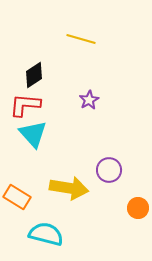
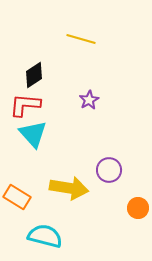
cyan semicircle: moved 1 px left, 2 px down
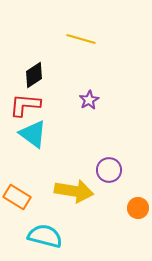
cyan triangle: rotated 12 degrees counterclockwise
yellow arrow: moved 5 px right, 3 px down
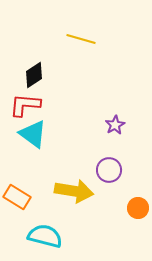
purple star: moved 26 px right, 25 px down
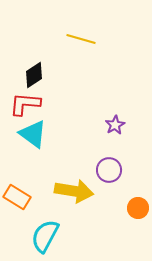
red L-shape: moved 1 px up
cyan semicircle: rotated 76 degrees counterclockwise
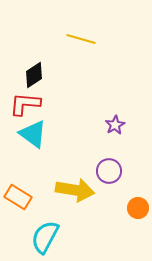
purple circle: moved 1 px down
yellow arrow: moved 1 px right, 1 px up
orange rectangle: moved 1 px right
cyan semicircle: moved 1 px down
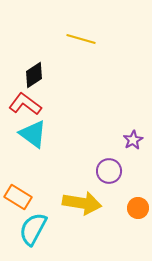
red L-shape: rotated 32 degrees clockwise
purple star: moved 18 px right, 15 px down
yellow arrow: moved 7 px right, 13 px down
cyan semicircle: moved 12 px left, 8 px up
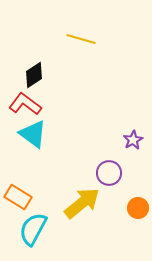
purple circle: moved 2 px down
yellow arrow: rotated 48 degrees counterclockwise
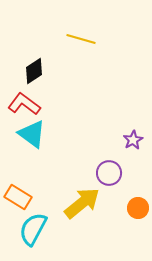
black diamond: moved 4 px up
red L-shape: moved 1 px left
cyan triangle: moved 1 px left
